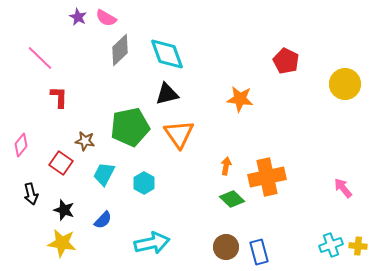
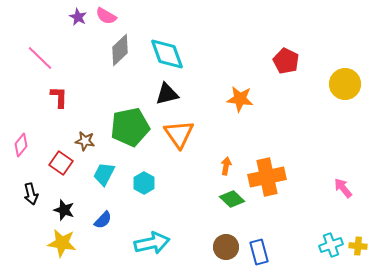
pink semicircle: moved 2 px up
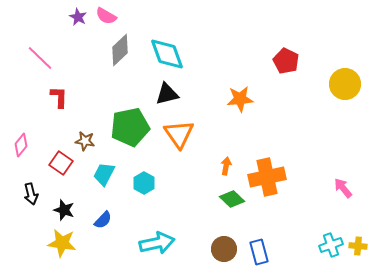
orange star: rotated 12 degrees counterclockwise
cyan arrow: moved 5 px right
brown circle: moved 2 px left, 2 px down
